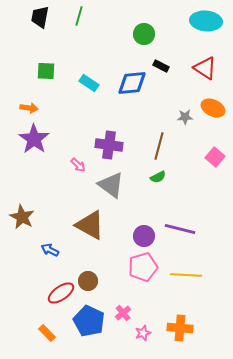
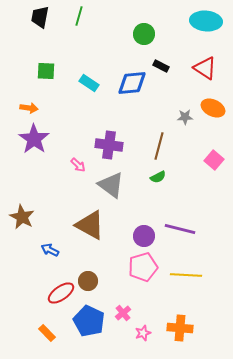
pink square: moved 1 px left, 3 px down
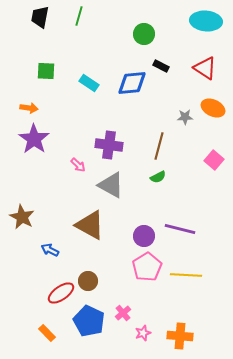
gray triangle: rotated 8 degrees counterclockwise
pink pentagon: moved 4 px right; rotated 16 degrees counterclockwise
orange cross: moved 8 px down
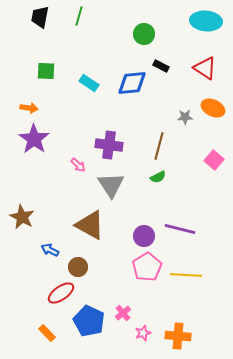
gray triangle: rotated 28 degrees clockwise
brown circle: moved 10 px left, 14 px up
orange cross: moved 2 px left
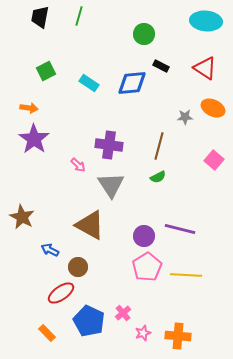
green square: rotated 30 degrees counterclockwise
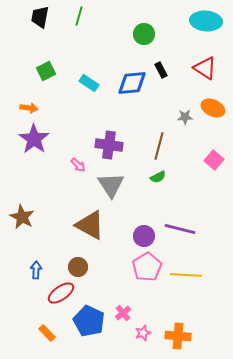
black rectangle: moved 4 px down; rotated 35 degrees clockwise
blue arrow: moved 14 px left, 20 px down; rotated 66 degrees clockwise
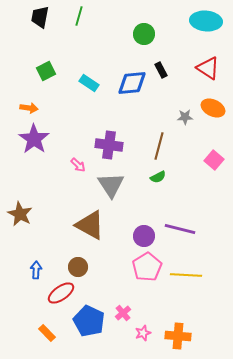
red triangle: moved 3 px right
brown star: moved 2 px left, 3 px up
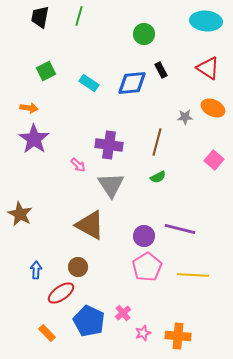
brown line: moved 2 px left, 4 px up
yellow line: moved 7 px right
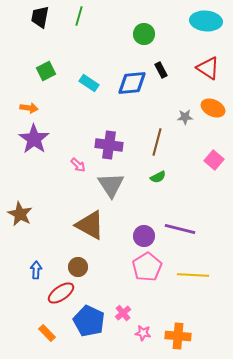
pink star: rotated 28 degrees clockwise
